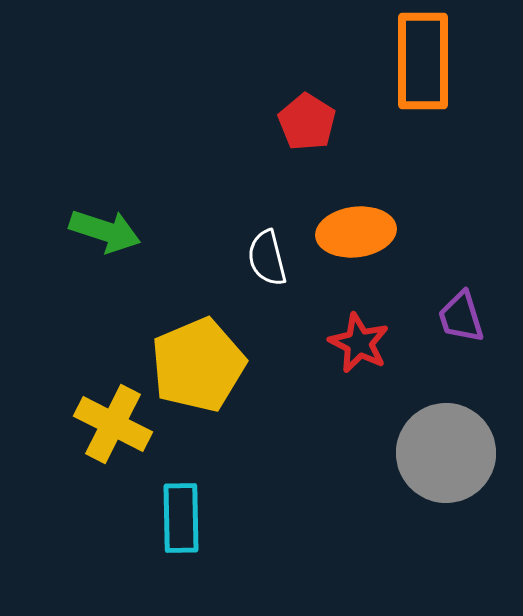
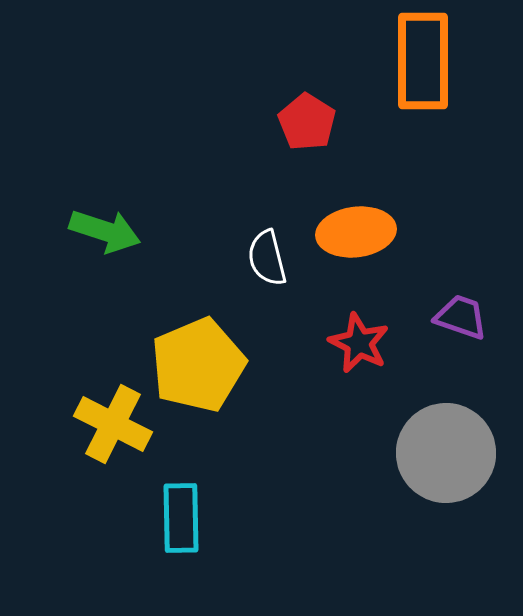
purple trapezoid: rotated 126 degrees clockwise
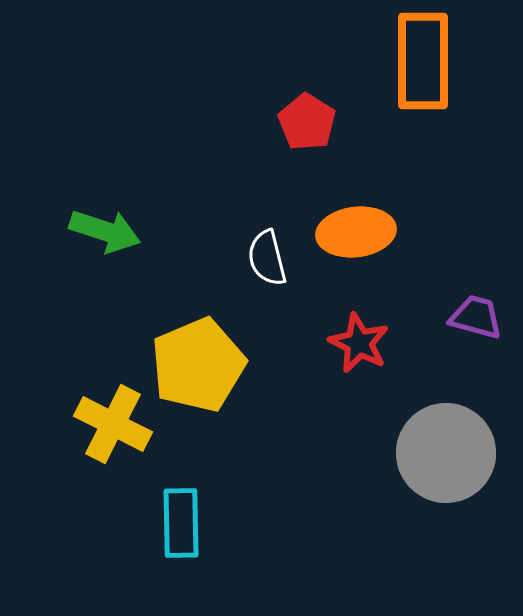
purple trapezoid: moved 15 px right; rotated 4 degrees counterclockwise
cyan rectangle: moved 5 px down
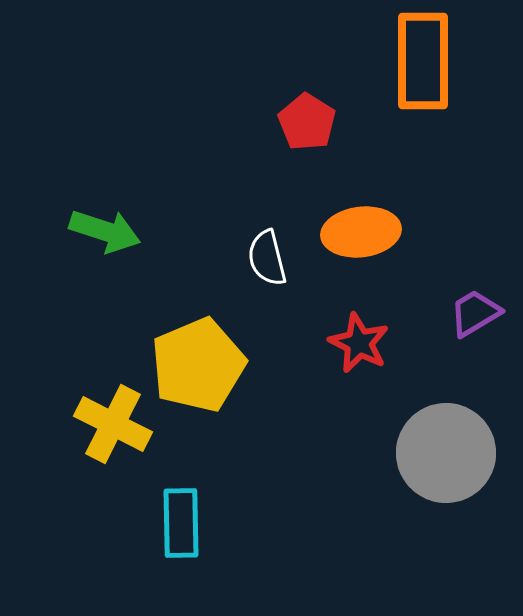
orange ellipse: moved 5 px right
purple trapezoid: moved 1 px left, 4 px up; rotated 46 degrees counterclockwise
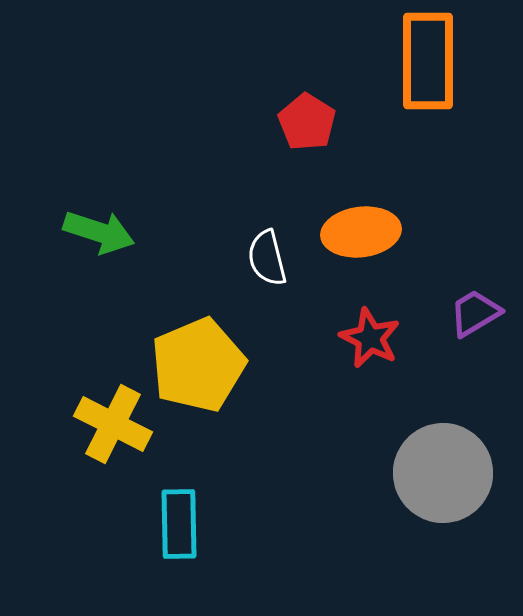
orange rectangle: moved 5 px right
green arrow: moved 6 px left, 1 px down
red star: moved 11 px right, 5 px up
gray circle: moved 3 px left, 20 px down
cyan rectangle: moved 2 px left, 1 px down
